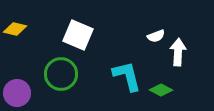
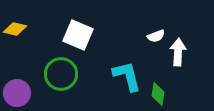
green diamond: moved 3 px left, 4 px down; rotated 70 degrees clockwise
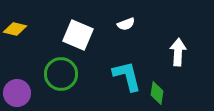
white semicircle: moved 30 px left, 12 px up
green diamond: moved 1 px left, 1 px up
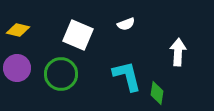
yellow diamond: moved 3 px right, 1 px down
purple circle: moved 25 px up
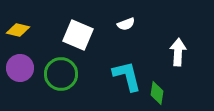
purple circle: moved 3 px right
